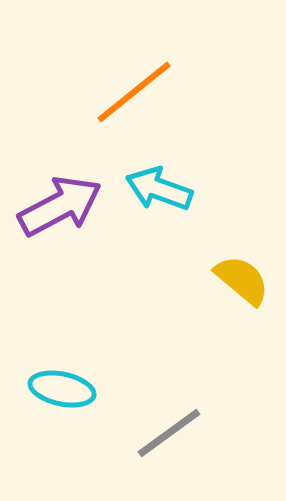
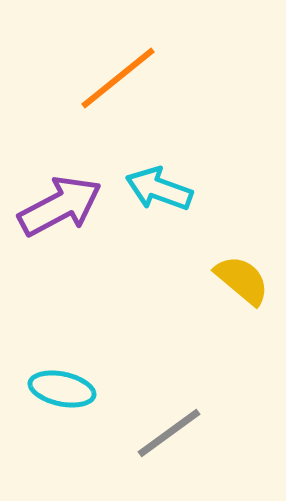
orange line: moved 16 px left, 14 px up
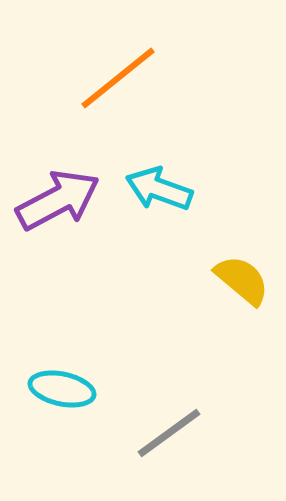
purple arrow: moved 2 px left, 6 px up
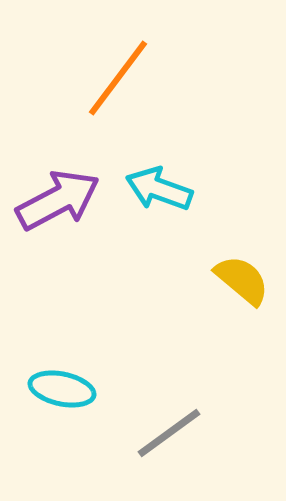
orange line: rotated 14 degrees counterclockwise
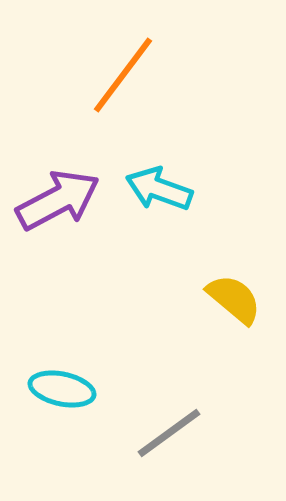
orange line: moved 5 px right, 3 px up
yellow semicircle: moved 8 px left, 19 px down
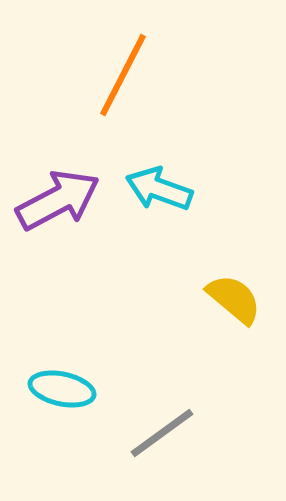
orange line: rotated 10 degrees counterclockwise
gray line: moved 7 px left
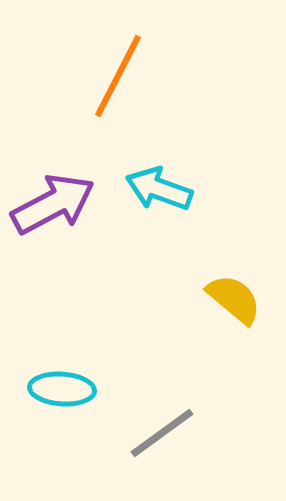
orange line: moved 5 px left, 1 px down
purple arrow: moved 5 px left, 4 px down
cyan ellipse: rotated 8 degrees counterclockwise
